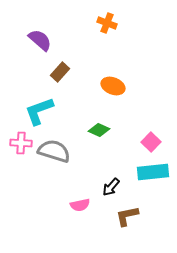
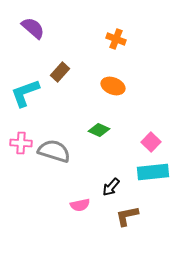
orange cross: moved 9 px right, 16 px down
purple semicircle: moved 7 px left, 12 px up
cyan L-shape: moved 14 px left, 18 px up
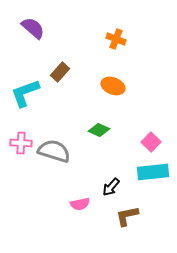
pink semicircle: moved 1 px up
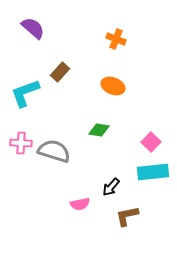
green diamond: rotated 15 degrees counterclockwise
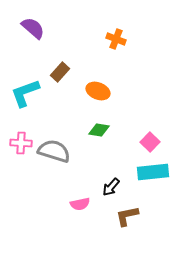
orange ellipse: moved 15 px left, 5 px down
pink square: moved 1 px left
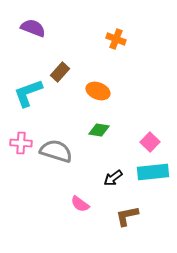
purple semicircle: rotated 20 degrees counterclockwise
cyan L-shape: moved 3 px right
gray semicircle: moved 2 px right
black arrow: moved 2 px right, 9 px up; rotated 12 degrees clockwise
pink semicircle: rotated 48 degrees clockwise
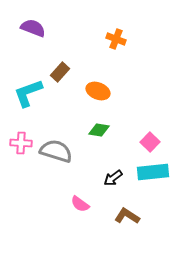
brown L-shape: rotated 45 degrees clockwise
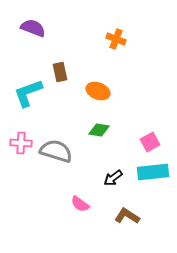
brown rectangle: rotated 54 degrees counterclockwise
pink square: rotated 18 degrees clockwise
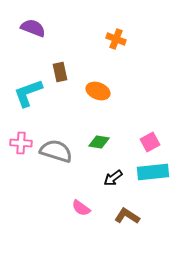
green diamond: moved 12 px down
pink semicircle: moved 1 px right, 4 px down
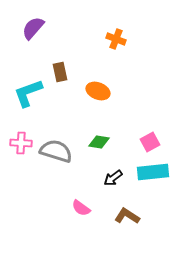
purple semicircle: rotated 70 degrees counterclockwise
